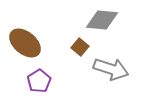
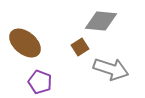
gray diamond: moved 1 px left, 1 px down
brown square: rotated 18 degrees clockwise
purple pentagon: moved 1 px right, 1 px down; rotated 20 degrees counterclockwise
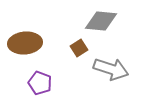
brown ellipse: rotated 44 degrees counterclockwise
brown square: moved 1 px left, 1 px down
purple pentagon: moved 1 px down
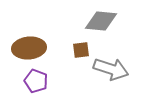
brown ellipse: moved 4 px right, 5 px down
brown square: moved 2 px right, 2 px down; rotated 24 degrees clockwise
purple pentagon: moved 4 px left, 2 px up
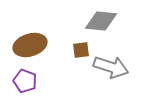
brown ellipse: moved 1 px right, 3 px up; rotated 12 degrees counterclockwise
gray arrow: moved 2 px up
purple pentagon: moved 11 px left
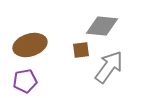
gray diamond: moved 1 px right, 5 px down
gray arrow: moved 2 px left; rotated 72 degrees counterclockwise
purple pentagon: rotated 30 degrees counterclockwise
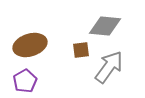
gray diamond: moved 3 px right
purple pentagon: rotated 20 degrees counterclockwise
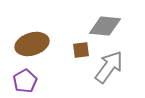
brown ellipse: moved 2 px right, 1 px up
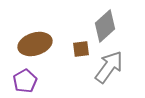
gray diamond: rotated 48 degrees counterclockwise
brown ellipse: moved 3 px right
brown square: moved 1 px up
